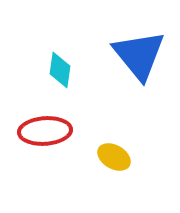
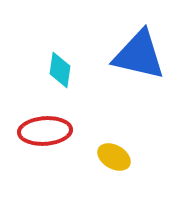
blue triangle: rotated 38 degrees counterclockwise
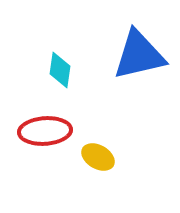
blue triangle: rotated 26 degrees counterclockwise
yellow ellipse: moved 16 px left
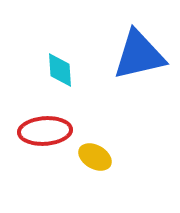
cyan diamond: rotated 12 degrees counterclockwise
yellow ellipse: moved 3 px left
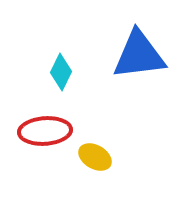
blue triangle: rotated 6 degrees clockwise
cyan diamond: moved 1 px right, 2 px down; rotated 30 degrees clockwise
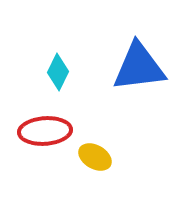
blue triangle: moved 12 px down
cyan diamond: moved 3 px left
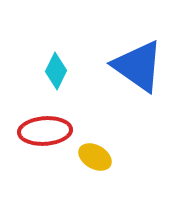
blue triangle: moved 1 px left, 1 px up; rotated 42 degrees clockwise
cyan diamond: moved 2 px left, 1 px up
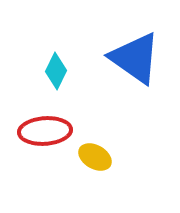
blue triangle: moved 3 px left, 8 px up
